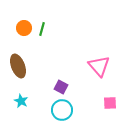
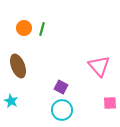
cyan star: moved 10 px left
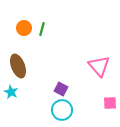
purple square: moved 2 px down
cyan star: moved 9 px up
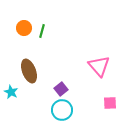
green line: moved 2 px down
brown ellipse: moved 11 px right, 5 px down
purple square: rotated 24 degrees clockwise
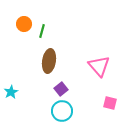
orange circle: moved 4 px up
brown ellipse: moved 20 px right, 10 px up; rotated 30 degrees clockwise
cyan star: rotated 16 degrees clockwise
pink square: rotated 16 degrees clockwise
cyan circle: moved 1 px down
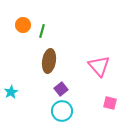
orange circle: moved 1 px left, 1 px down
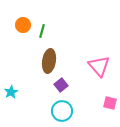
purple square: moved 4 px up
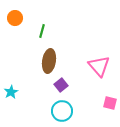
orange circle: moved 8 px left, 7 px up
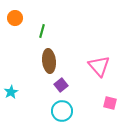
brown ellipse: rotated 15 degrees counterclockwise
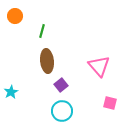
orange circle: moved 2 px up
brown ellipse: moved 2 px left
